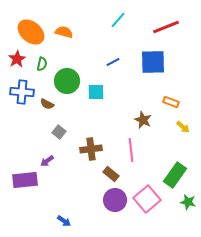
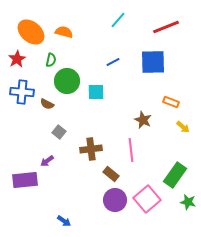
green semicircle: moved 9 px right, 4 px up
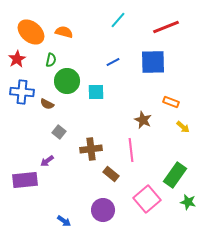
purple circle: moved 12 px left, 10 px down
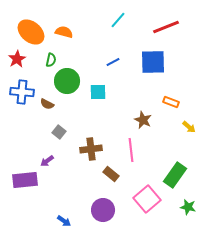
cyan square: moved 2 px right
yellow arrow: moved 6 px right
green star: moved 5 px down
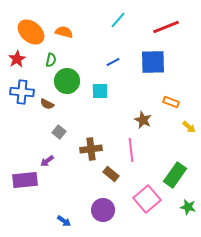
cyan square: moved 2 px right, 1 px up
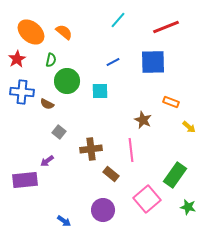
orange semicircle: rotated 24 degrees clockwise
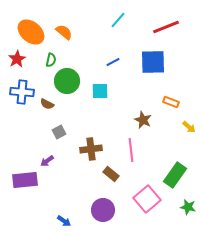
gray square: rotated 24 degrees clockwise
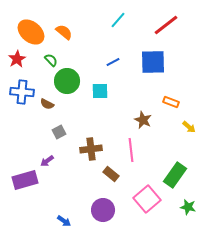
red line: moved 2 px up; rotated 16 degrees counterclockwise
green semicircle: rotated 56 degrees counterclockwise
purple rectangle: rotated 10 degrees counterclockwise
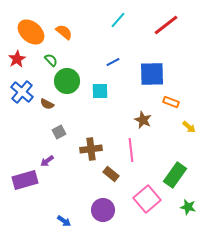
blue square: moved 1 px left, 12 px down
blue cross: rotated 35 degrees clockwise
